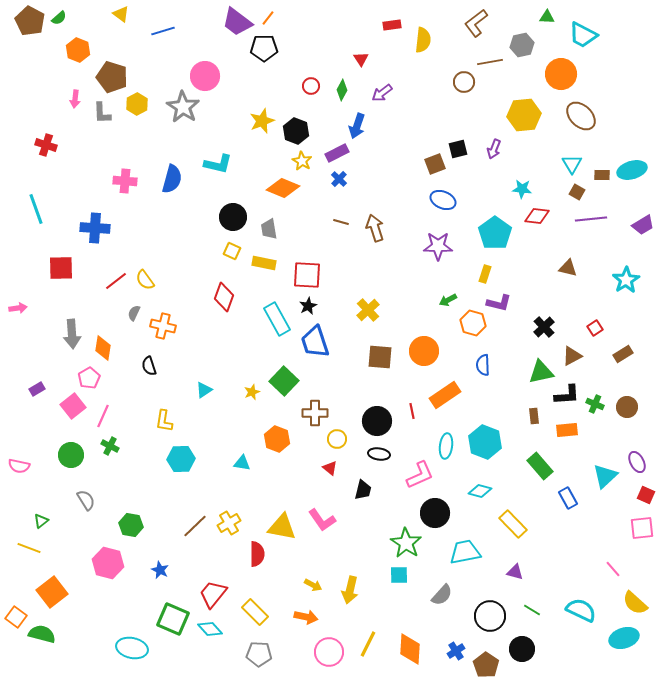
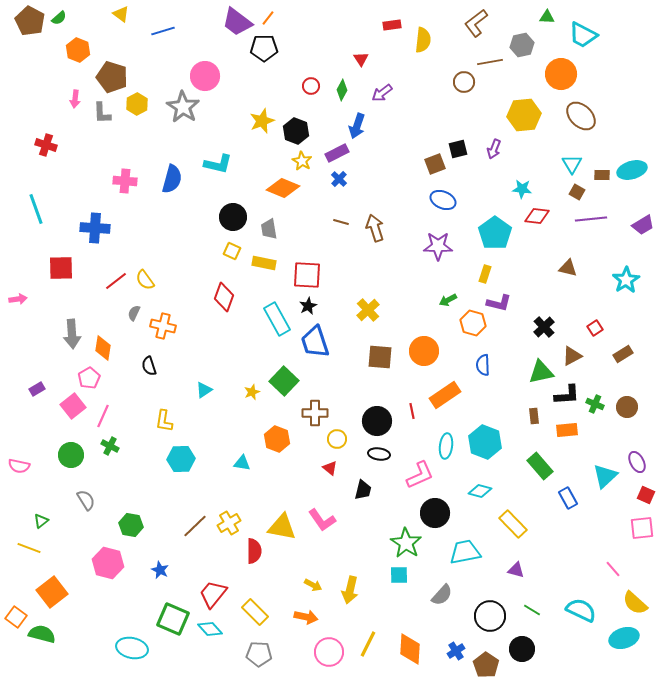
pink arrow at (18, 308): moved 9 px up
red semicircle at (257, 554): moved 3 px left, 3 px up
purple triangle at (515, 572): moved 1 px right, 2 px up
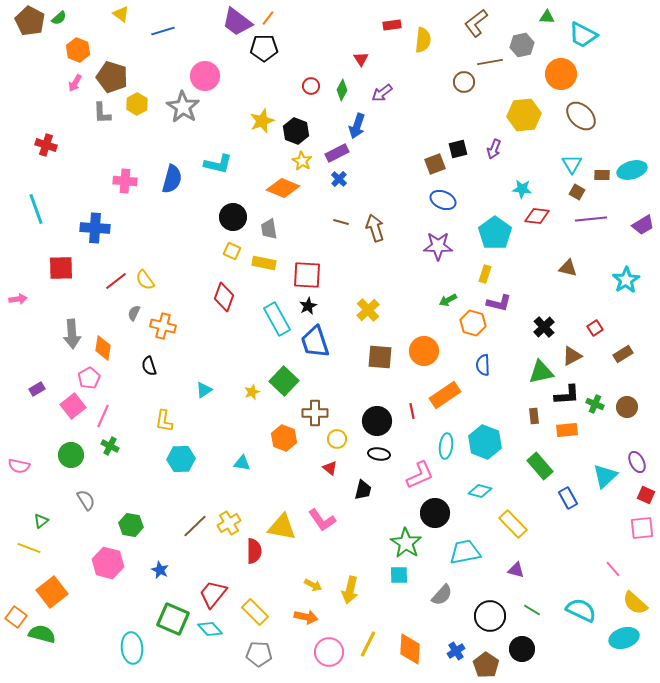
pink arrow at (75, 99): moved 16 px up; rotated 24 degrees clockwise
orange hexagon at (277, 439): moved 7 px right, 1 px up
cyan ellipse at (132, 648): rotated 72 degrees clockwise
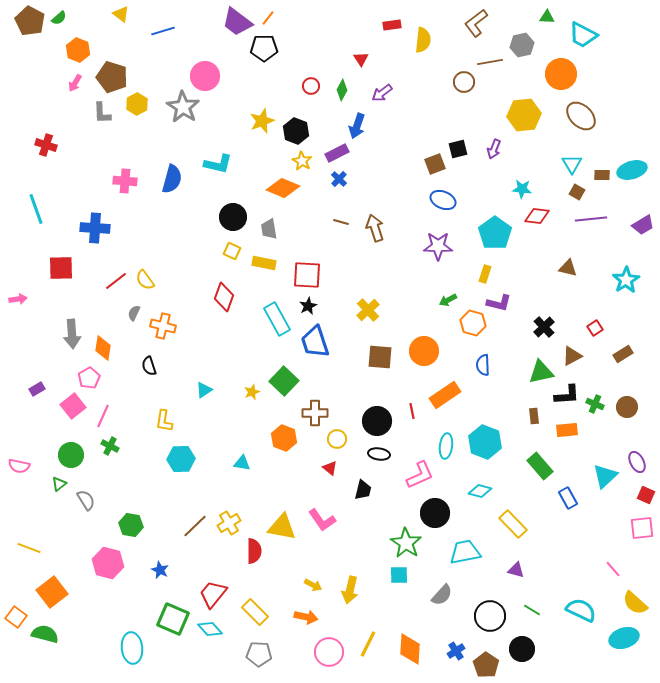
green triangle at (41, 521): moved 18 px right, 37 px up
green semicircle at (42, 634): moved 3 px right
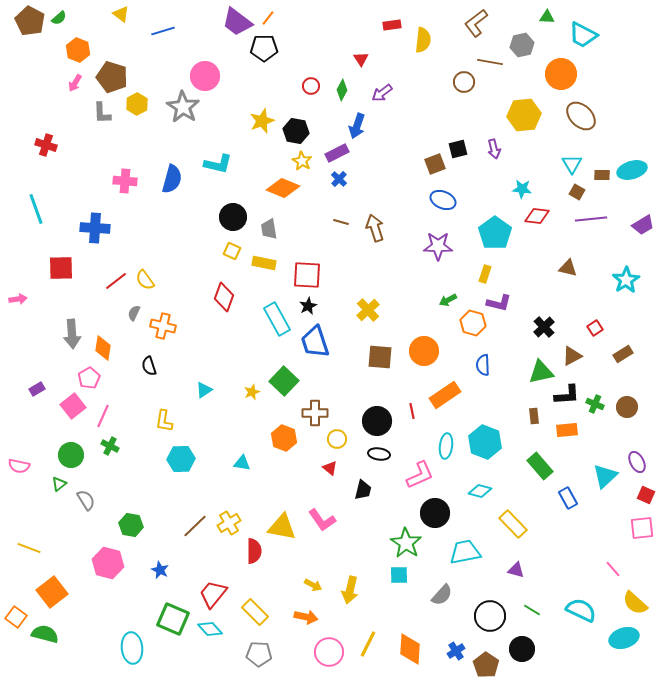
brown line at (490, 62): rotated 20 degrees clockwise
black hexagon at (296, 131): rotated 10 degrees counterclockwise
purple arrow at (494, 149): rotated 36 degrees counterclockwise
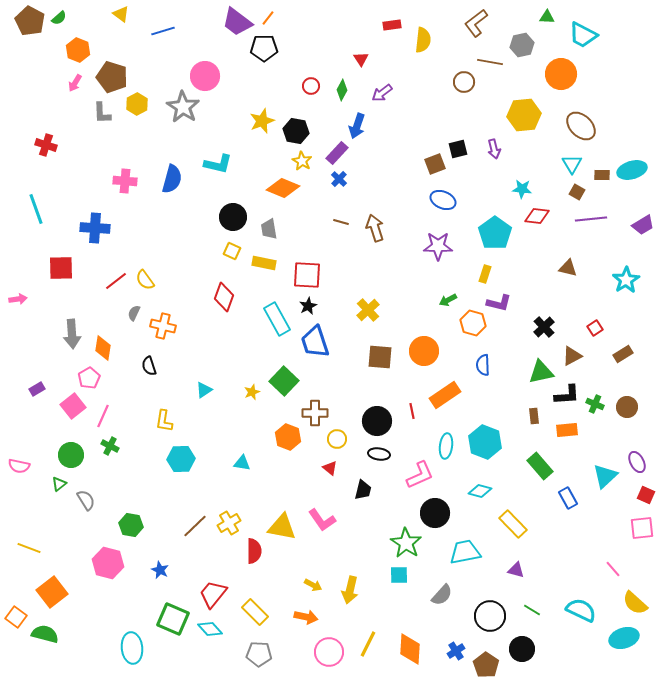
brown ellipse at (581, 116): moved 10 px down
purple rectangle at (337, 153): rotated 20 degrees counterclockwise
orange hexagon at (284, 438): moved 4 px right, 1 px up
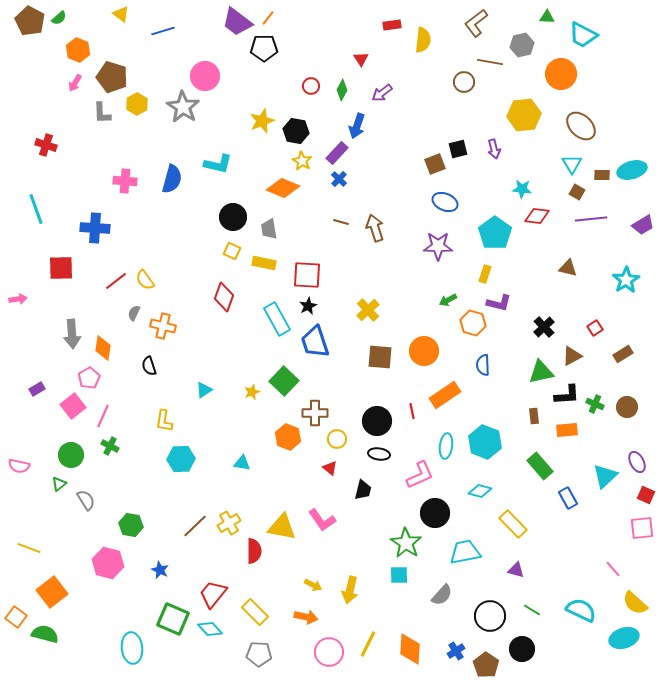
blue ellipse at (443, 200): moved 2 px right, 2 px down
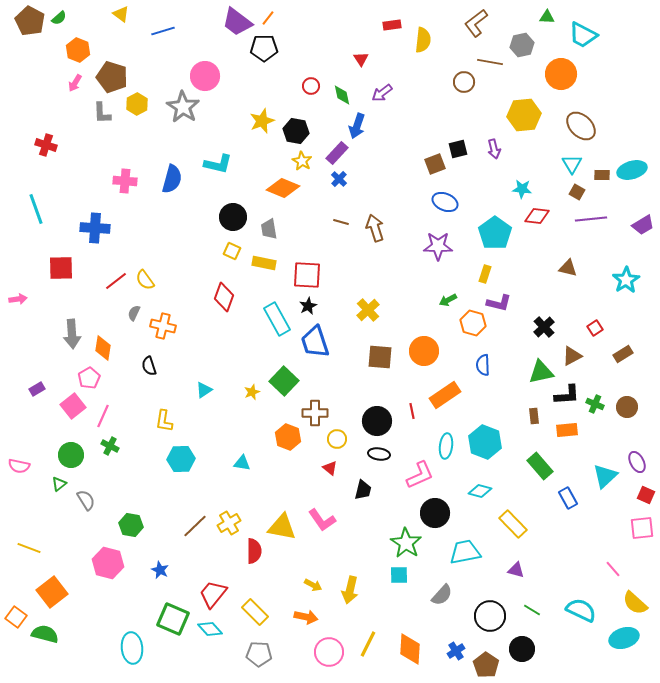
green diamond at (342, 90): moved 5 px down; rotated 40 degrees counterclockwise
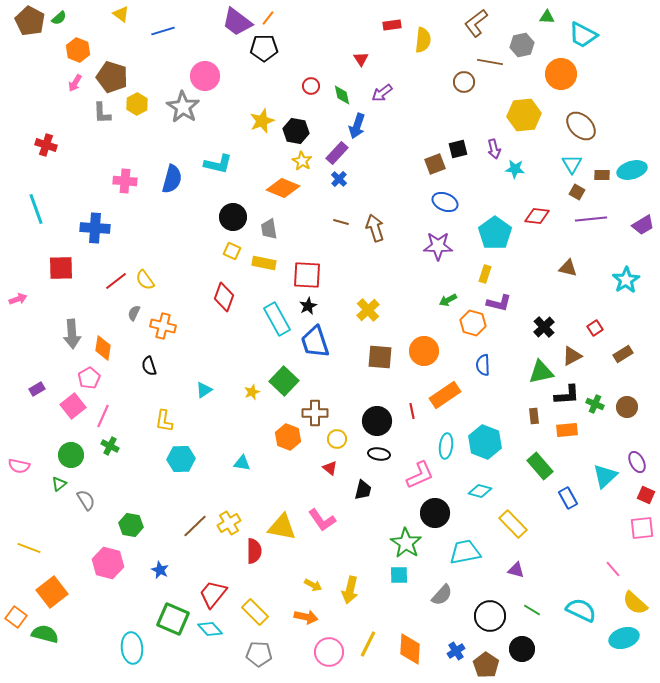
cyan star at (522, 189): moved 7 px left, 20 px up
pink arrow at (18, 299): rotated 12 degrees counterclockwise
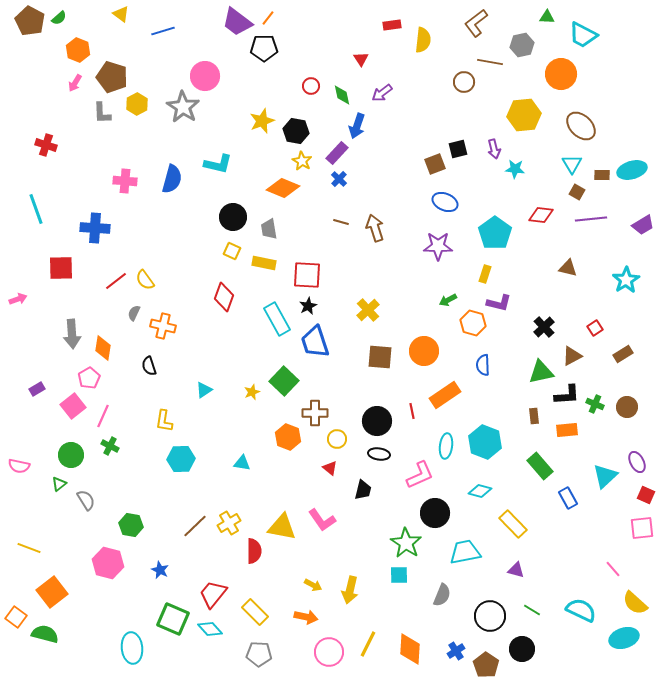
red diamond at (537, 216): moved 4 px right, 1 px up
gray semicircle at (442, 595): rotated 20 degrees counterclockwise
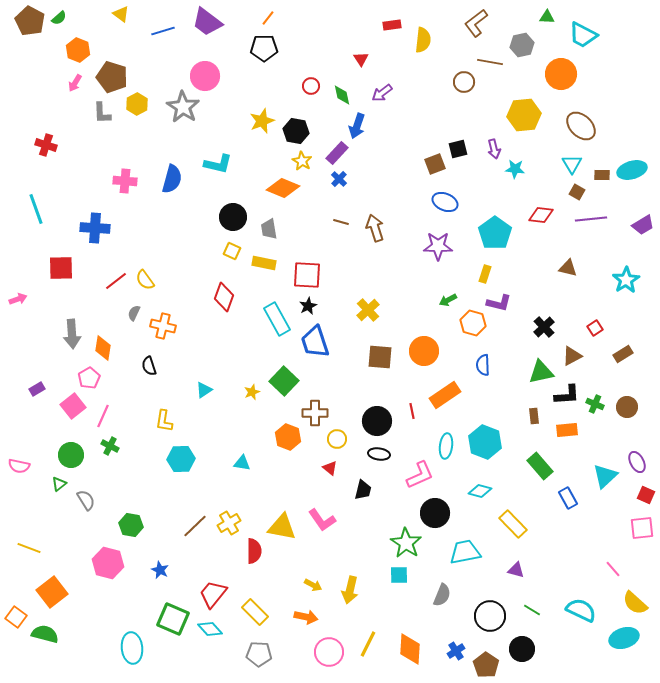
purple trapezoid at (237, 22): moved 30 px left
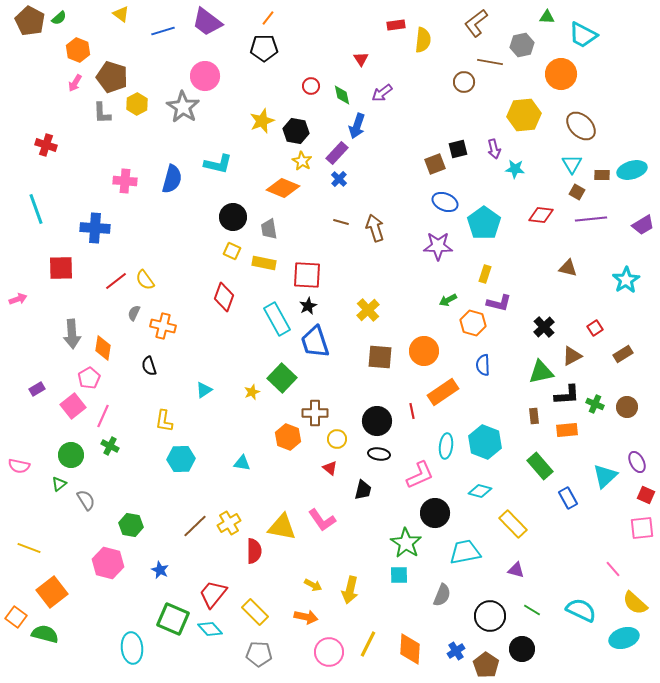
red rectangle at (392, 25): moved 4 px right
cyan pentagon at (495, 233): moved 11 px left, 10 px up
green square at (284, 381): moved 2 px left, 3 px up
orange rectangle at (445, 395): moved 2 px left, 3 px up
